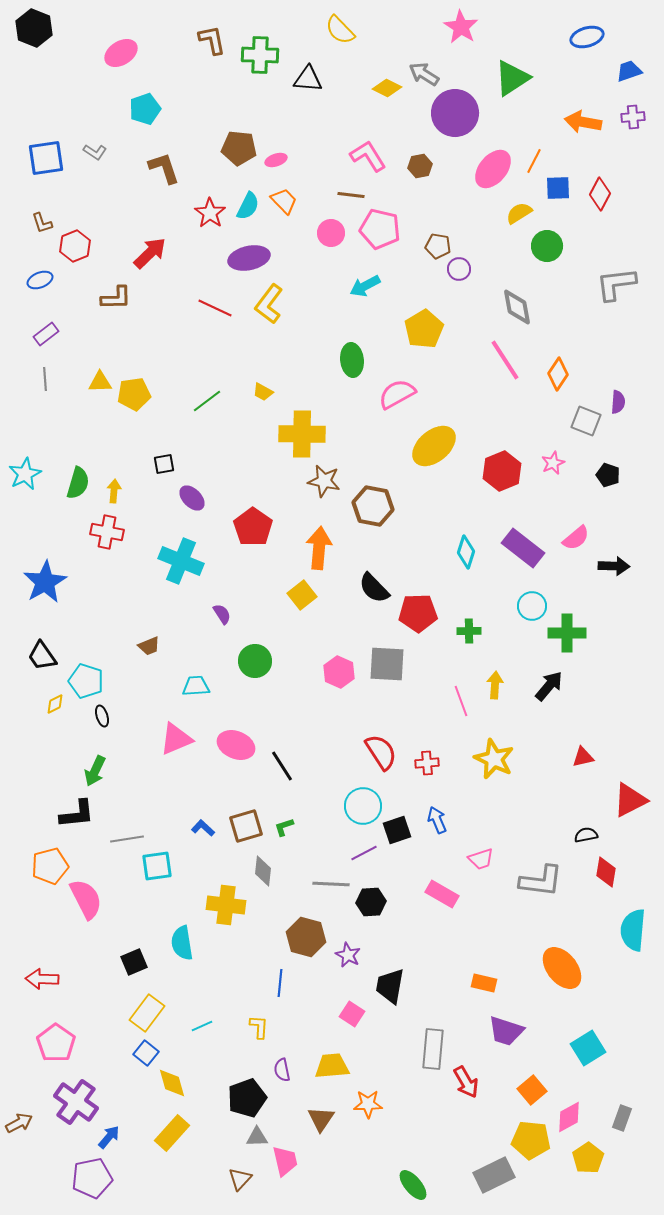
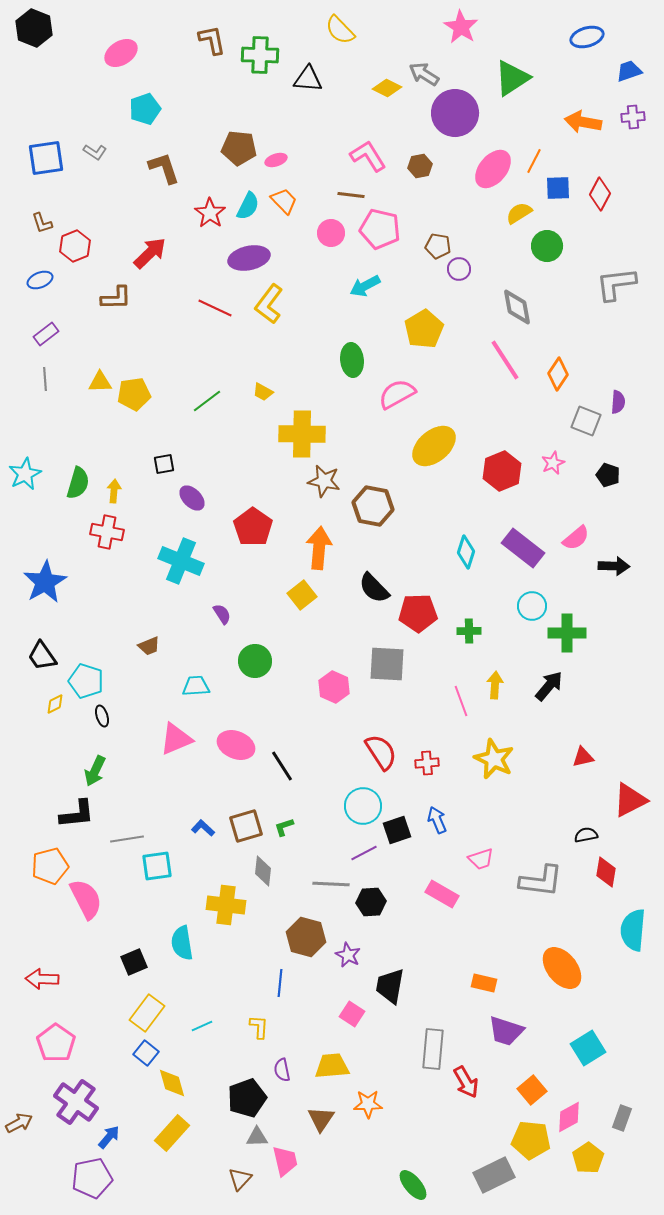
pink hexagon at (339, 672): moved 5 px left, 15 px down
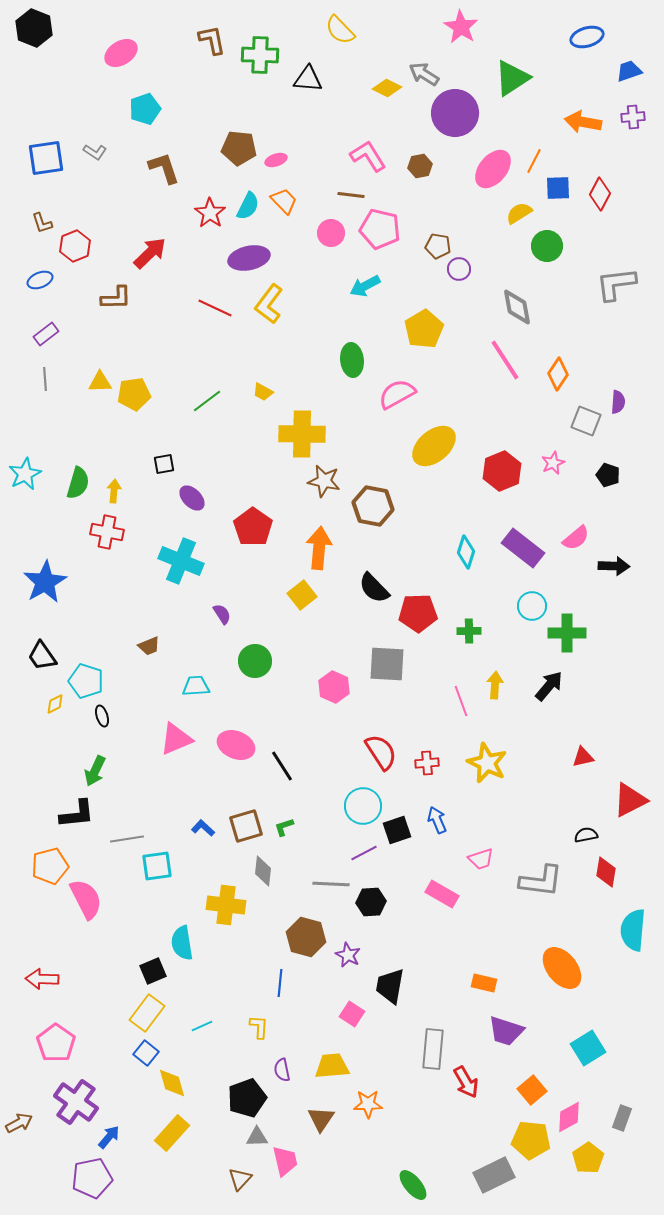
yellow star at (494, 759): moved 7 px left, 4 px down
black square at (134, 962): moved 19 px right, 9 px down
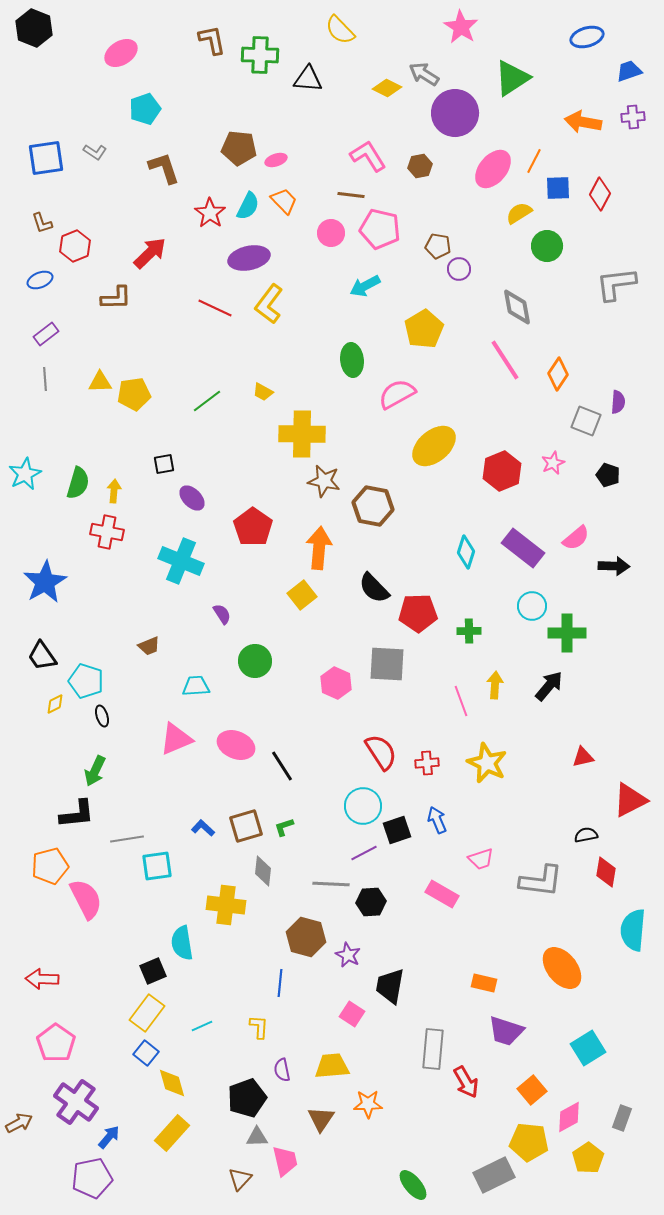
pink hexagon at (334, 687): moved 2 px right, 4 px up
yellow pentagon at (531, 1140): moved 2 px left, 2 px down
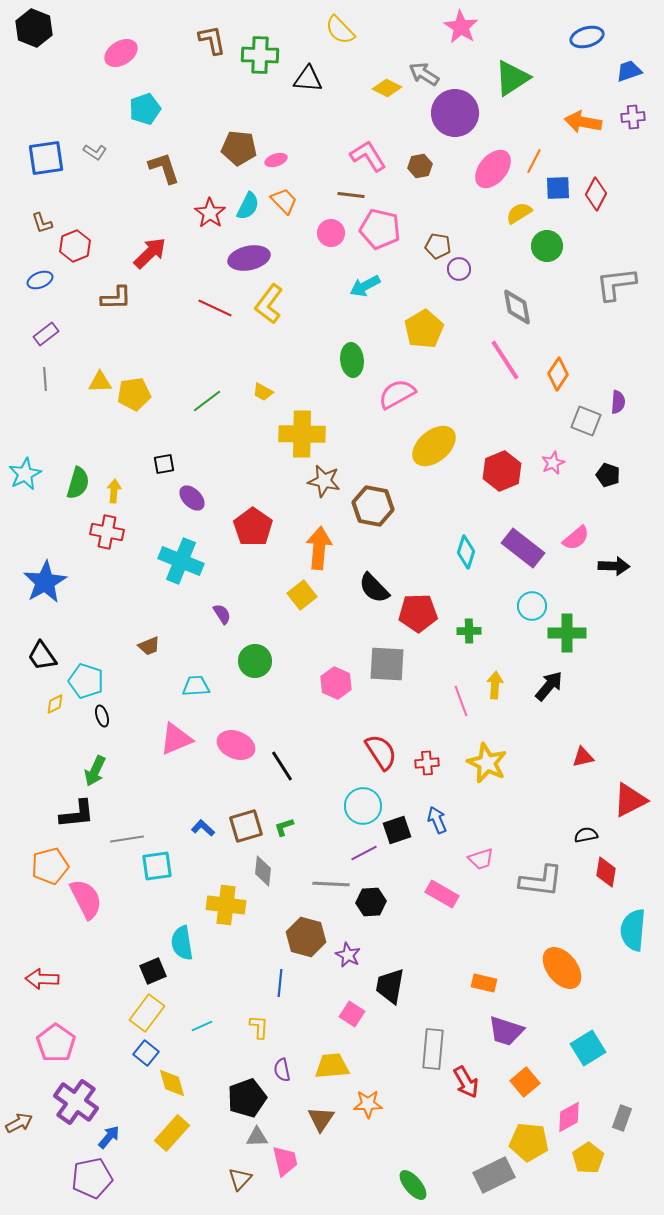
red diamond at (600, 194): moved 4 px left
orange square at (532, 1090): moved 7 px left, 8 px up
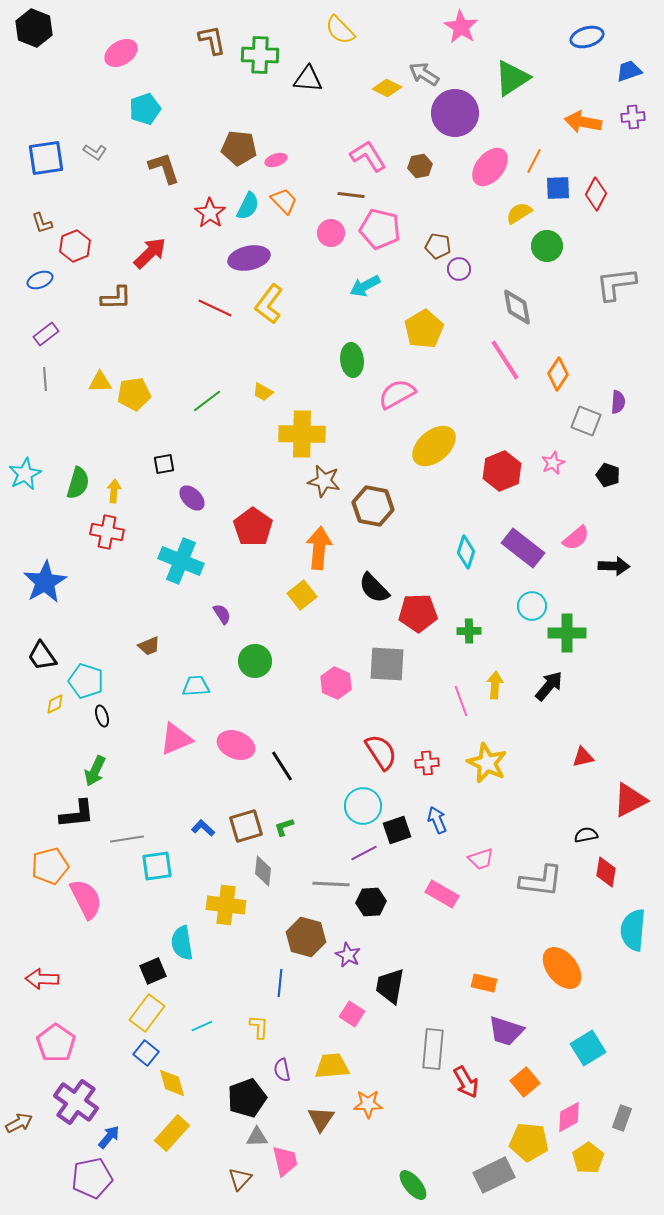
pink ellipse at (493, 169): moved 3 px left, 2 px up
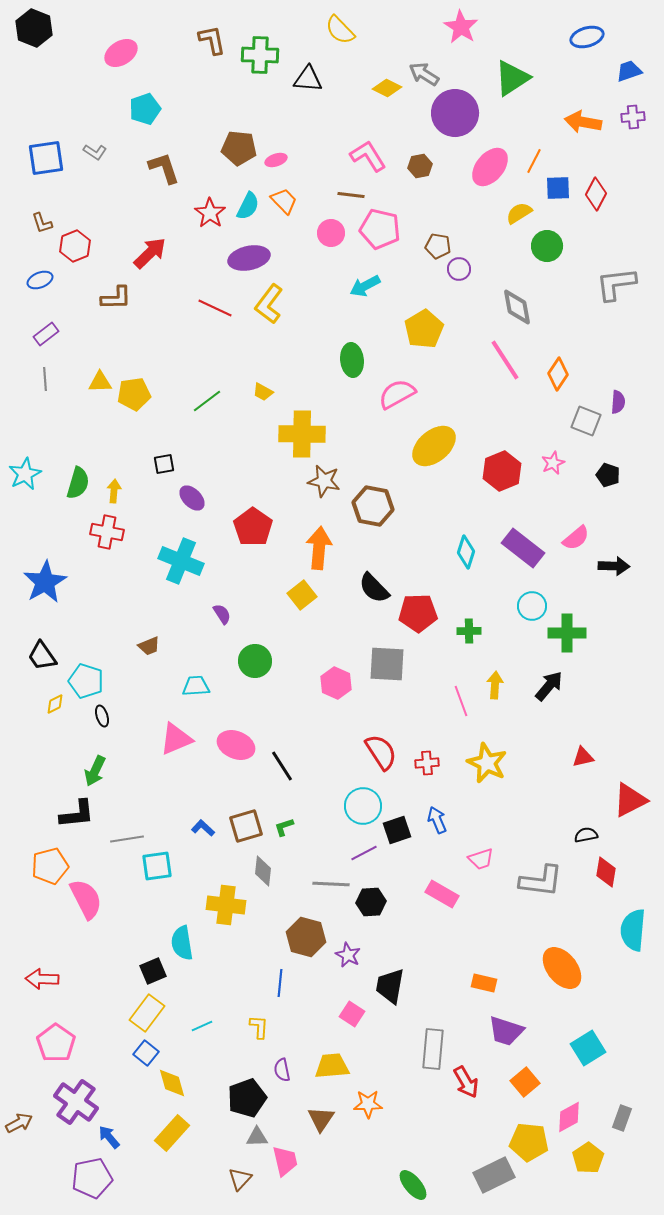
blue arrow at (109, 1137): rotated 80 degrees counterclockwise
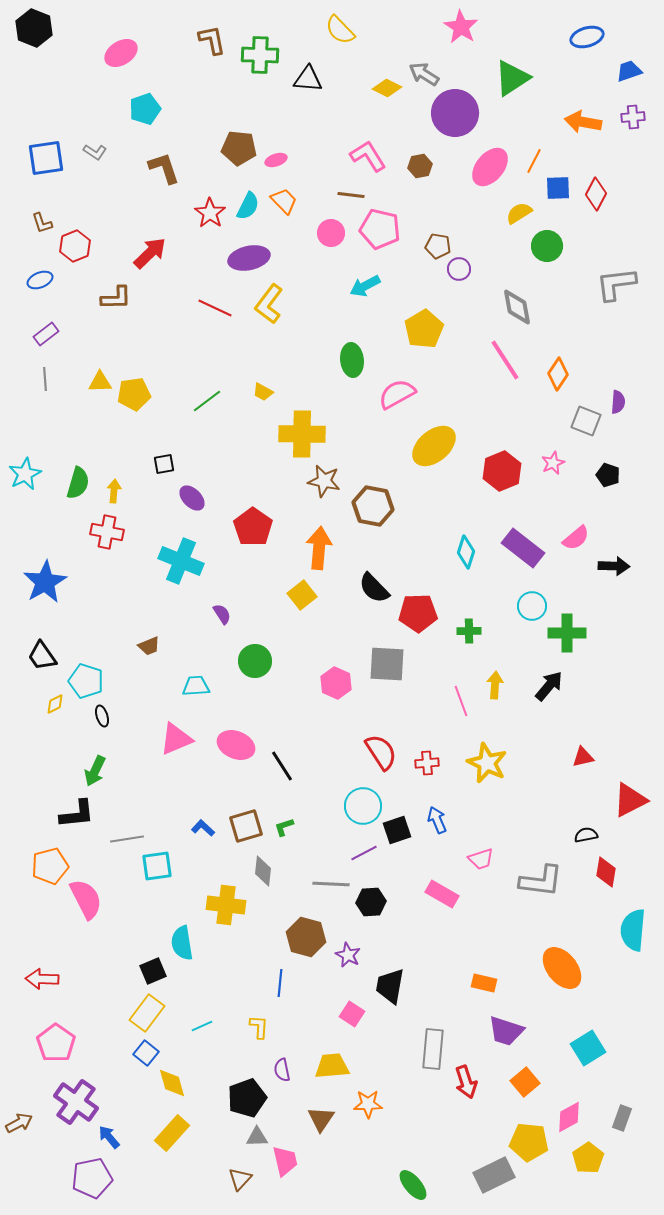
red arrow at (466, 1082): rotated 12 degrees clockwise
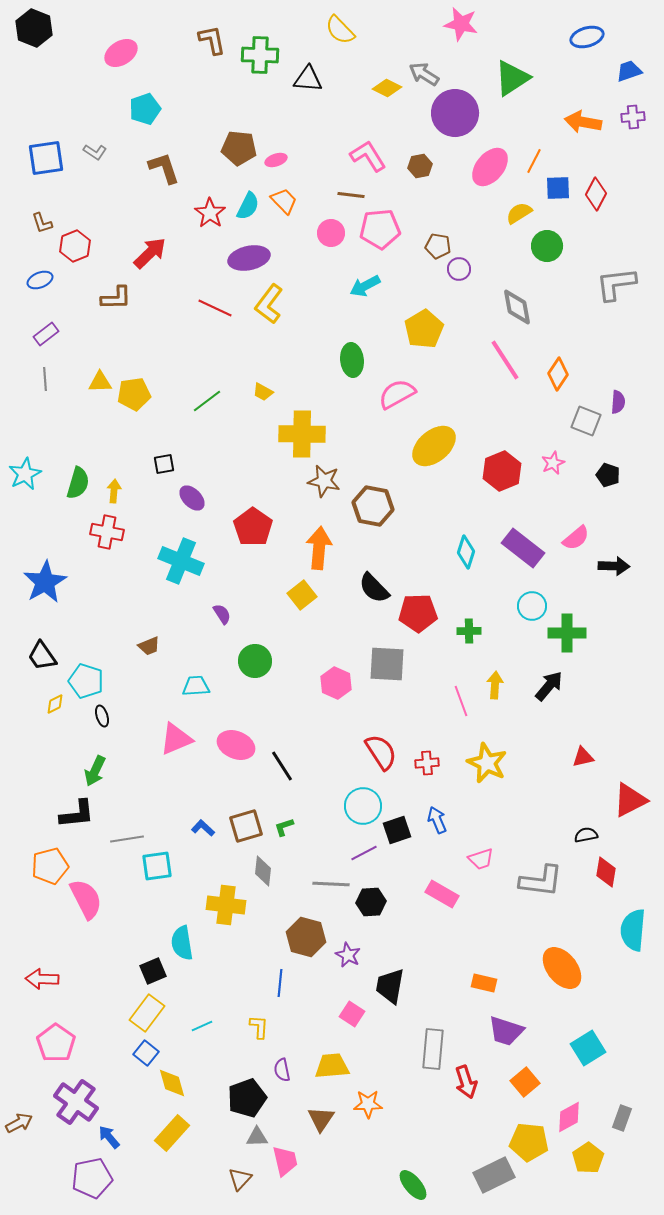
pink star at (461, 27): moved 3 px up; rotated 20 degrees counterclockwise
pink pentagon at (380, 229): rotated 18 degrees counterclockwise
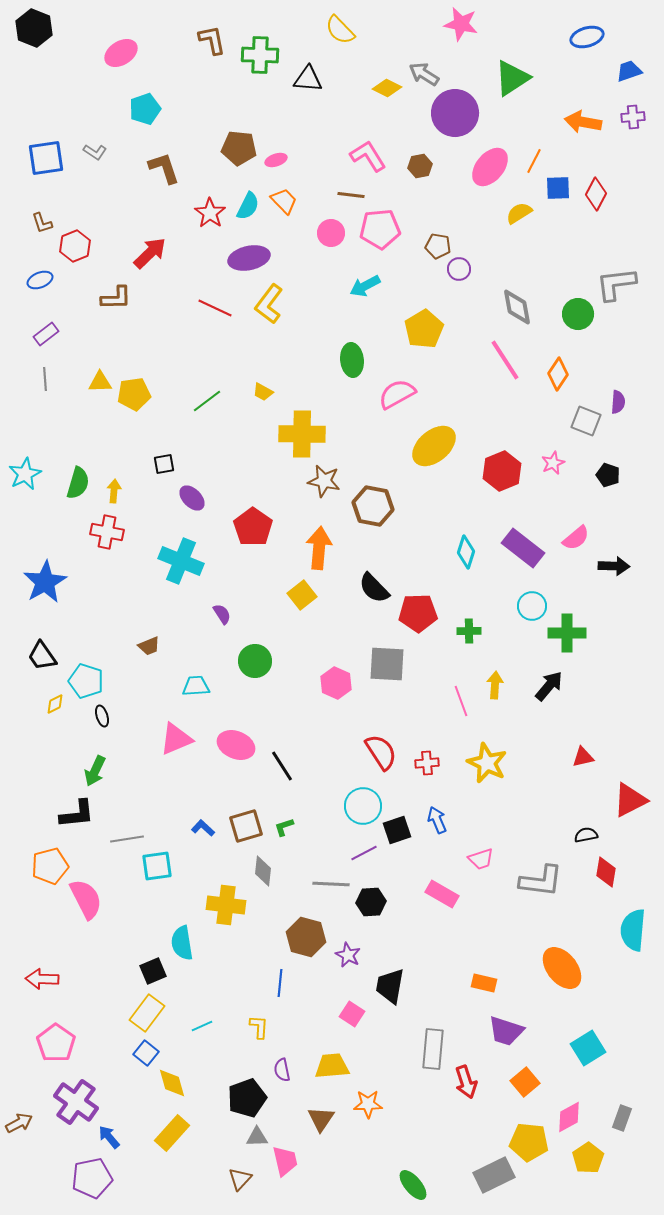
green circle at (547, 246): moved 31 px right, 68 px down
